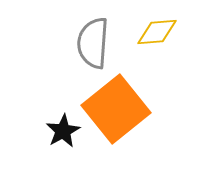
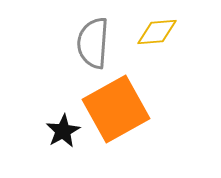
orange square: rotated 10 degrees clockwise
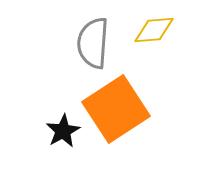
yellow diamond: moved 3 px left, 2 px up
orange square: rotated 4 degrees counterclockwise
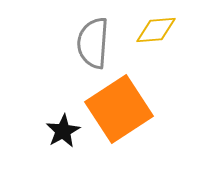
yellow diamond: moved 2 px right
orange square: moved 3 px right
